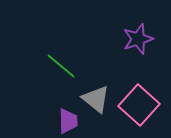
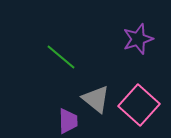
green line: moved 9 px up
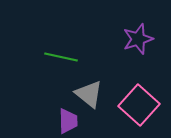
green line: rotated 28 degrees counterclockwise
gray triangle: moved 7 px left, 5 px up
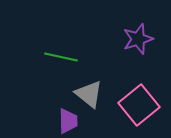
pink square: rotated 9 degrees clockwise
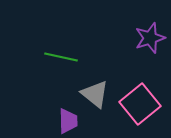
purple star: moved 12 px right, 1 px up
gray triangle: moved 6 px right
pink square: moved 1 px right, 1 px up
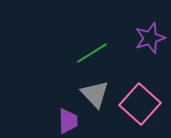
green line: moved 31 px right, 4 px up; rotated 44 degrees counterclockwise
gray triangle: rotated 8 degrees clockwise
pink square: rotated 9 degrees counterclockwise
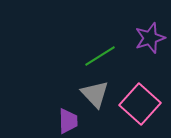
green line: moved 8 px right, 3 px down
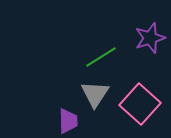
green line: moved 1 px right, 1 px down
gray triangle: rotated 16 degrees clockwise
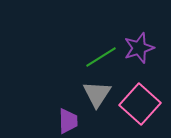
purple star: moved 11 px left, 10 px down
gray triangle: moved 2 px right
